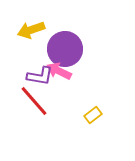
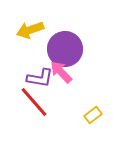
yellow arrow: moved 1 px left
pink arrow: moved 2 px right, 1 px down; rotated 20 degrees clockwise
purple L-shape: moved 2 px down
red line: moved 1 px down
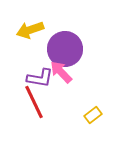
red line: rotated 16 degrees clockwise
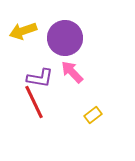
yellow arrow: moved 7 px left, 1 px down
purple circle: moved 11 px up
pink arrow: moved 11 px right
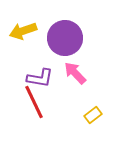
pink arrow: moved 3 px right, 1 px down
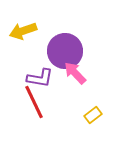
purple circle: moved 13 px down
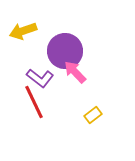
pink arrow: moved 1 px up
purple L-shape: rotated 28 degrees clockwise
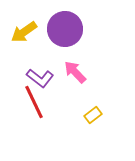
yellow arrow: moved 1 px right, 1 px down; rotated 16 degrees counterclockwise
purple circle: moved 22 px up
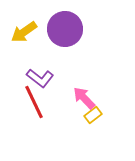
pink arrow: moved 9 px right, 26 px down
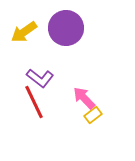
purple circle: moved 1 px right, 1 px up
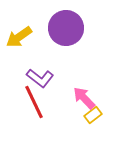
yellow arrow: moved 5 px left, 5 px down
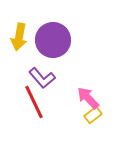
purple circle: moved 13 px left, 12 px down
yellow arrow: rotated 44 degrees counterclockwise
purple L-shape: moved 2 px right; rotated 12 degrees clockwise
pink arrow: moved 4 px right
